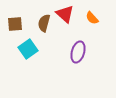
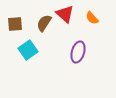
brown semicircle: rotated 18 degrees clockwise
cyan square: moved 1 px down
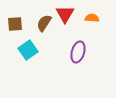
red triangle: rotated 18 degrees clockwise
orange semicircle: rotated 136 degrees clockwise
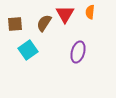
orange semicircle: moved 2 px left, 6 px up; rotated 88 degrees counterclockwise
